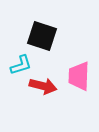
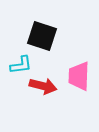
cyan L-shape: rotated 10 degrees clockwise
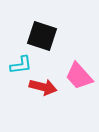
pink trapezoid: rotated 44 degrees counterclockwise
red arrow: moved 1 px down
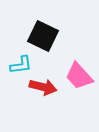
black square: moved 1 px right; rotated 8 degrees clockwise
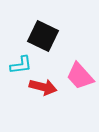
pink trapezoid: moved 1 px right
